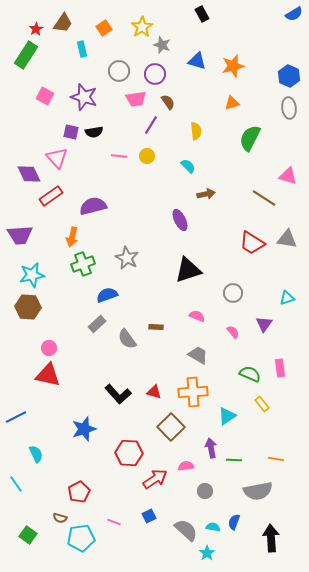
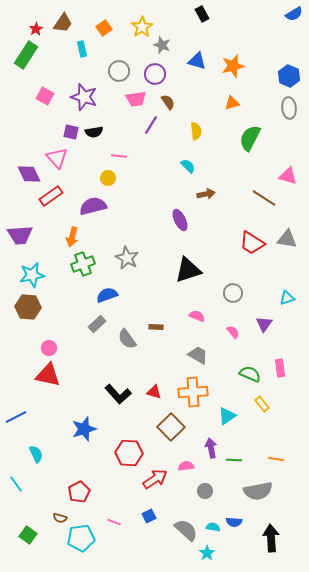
yellow circle at (147, 156): moved 39 px left, 22 px down
blue semicircle at (234, 522): rotated 105 degrees counterclockwise
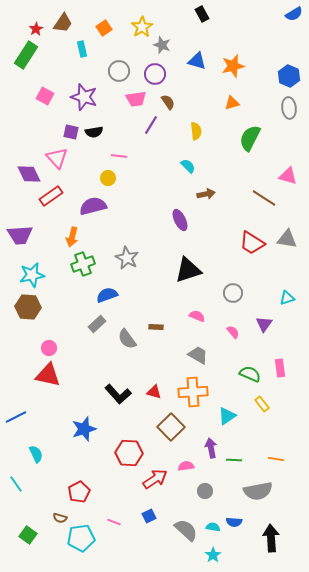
cyan star at (207, 553): moved 6 px right, 2 px down
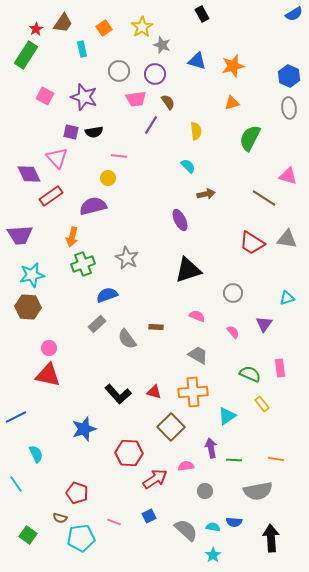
red pentagon at (79, 492): moved 2 px left, 1 px down; rotated 25 degrees counterclockwise
